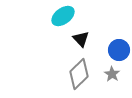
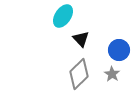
cyan ellipse: rotated 20 degrees counterclockwise
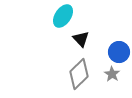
blue circle: moved 2 px down
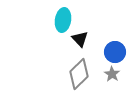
cyan ellipse: moved 4 px down; rotated 25 degrees counterclockwise
black triangle: moved 1 px left
blue circle: moved 4 px left
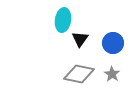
black triangle: rotated 18 degrees clockwise
blue circle: moved 2 px left, 9 px up
gray diamond: rotated 56 degrees clockwise
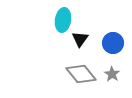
gray diamond: moved 2 px right; rotated 40 degrees clockwise
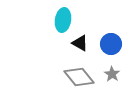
black triangle: moved 4 px down; rotated 36 degrees counterclockwise
blue circle: moved 2 px left, 1 px down
gray diamond: moved 2 px left, 3 px down
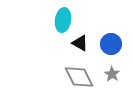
gray diamond: rotated 12 degrees clockwise
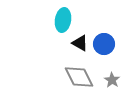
blue circle: moved 7 px left
gray star: moved 6 px down
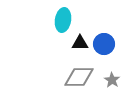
black triangle: rotated 30 degrees counterclockwise
gray diamond: rotated 64 degrees counterclockwise
